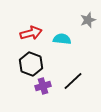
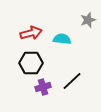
black hexagon: moved 1 px up; rotated 20 degrees counterclockwise
black line: moved 1 px left
purple cross: moved 1 px down
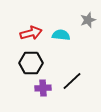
cyan semicircle: moved 1 px left, 4 px up
purple cross: moved 1 px down; rotated 14 degrees clockwise
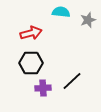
cyan semicircle: moved 23 px up
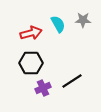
cyan semicircle: moved 3 px left, 12 px down; rotated 54 degrees clockwise
gray star: moved 5 px left; rotated 21 degrees clockwise
black line: rotated 10 degrees clockwise
purple cross: rotated 21 degrees counterclockwise
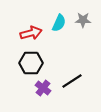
cyan semicircle: moved 1 px right, 1 px up; rotated 54 degrees clockwise
purple cross: rotated 28 degrees counterclockwise
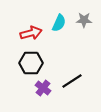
gray star: moved 1 px right
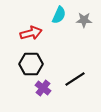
cyan semicircle: moved 8 px up
black hexagon: moved 1 px down
black line: moved 3 px right, 2 px up
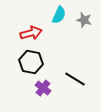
gray star: rotated 14 degrees clockwise
black hexagon: moved 2 px up; rotated 10 degrees clockwise
black line: rotated 65 degrees clockwise
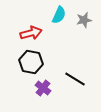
gray star: rotated 28 degrees counterclockwise
